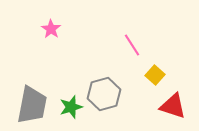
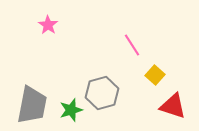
pink star: moved 3 px left, 4 px up
gray hexagon: moved 2 px left, 1 px up
green star: moved 3 px down
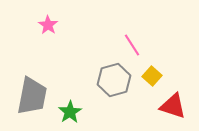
yellow square: moved 3 px left, 1 px down
gray hexagon: moved 12 px right, 13 px up
gray trapezoid: moved 9 px up
green star: moved 1 px left, 2 px down; rotated 15 degrees counterclockwise
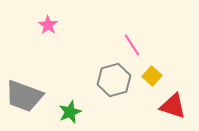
gray trapezoid: moved 8 px left; rotated 99 degrees clockwise
green star: rotated 10 degrees clockwise
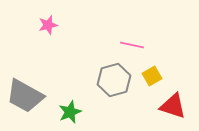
pink star: rotated 24 degrees clockwise
pink line: rotated 45 degrees counterclockwise
yellow square: rotated 18 degrees clockwise
gray trapezoid: moved 1 px right; rotated 9 degrees clockwise
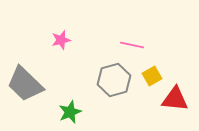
pink star: moved 13 px right, 15 px down
gray trapezoid: moved 12 px up; rotated 15 degrees clockwise
red triangle: moved 2 px right, 7 px up; rotated 12 degrees counterclockwise
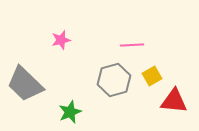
pink line: rotated 15 degrees counterclockwise
red triangle: moved 1 px left, 2 px down
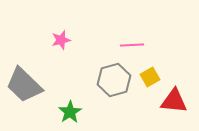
yellow square: moved 2 px left, 1 px down
gray trapezoid: moved 1 px left, 1 px down
green star: rotated 10 degrees counterclockwise
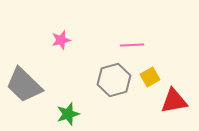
red triangle: rotated 16 degrees counterclockwise
green star: moved 2 px left, 2 px down; rotated 15 degrees clockwise
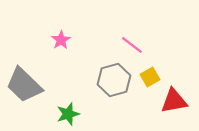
pink star: rotated 18 degrees counterclockwise
pink line: rotated 40 degrees clockwise
